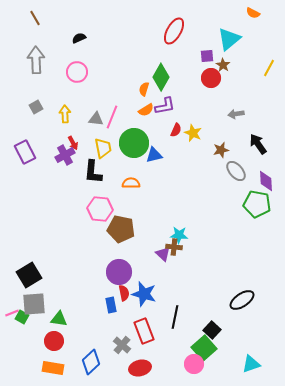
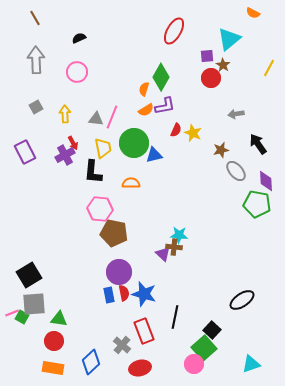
brown pentagon at (121, 229): moved 7 px left, 4 px down
blue rectangle at (111, 305): moved 2 px left, 10 px up
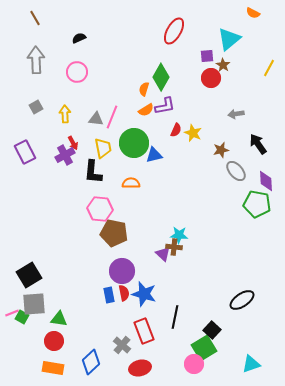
purple circle at (119, 272): moved 3 px right, 1 px up
green square at (204, 348): rotated 10 degrees clockwise
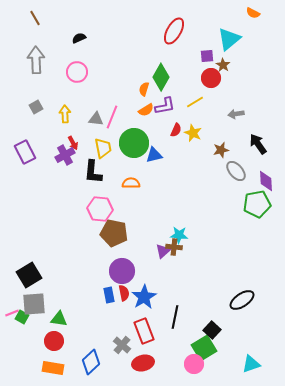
yellow line at (269, 68): moved 74 px left, 34 px down; rotated 30 degrees clockwise
green pentagon at (257, 204): rotated 20 degrees counterclockwise
purple triangle at (163, 254): moved 3 px up; rotated 35 degrees clockwise
blue star at (144, 294): moved 3 px down; rotated 25 degrees clockwise
red ellipse at (140, 368): moved 3 px right, 5 px up
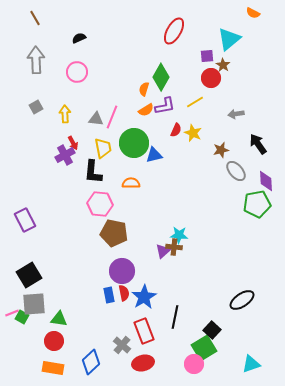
purple rectangle at (25, 152): moved 68 px down
pink hexagon at (100, 209): moved 5 px up
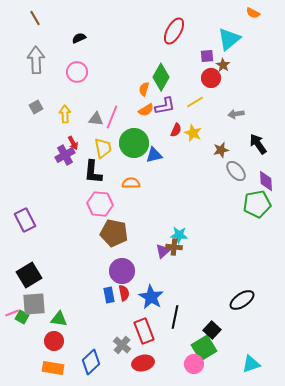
blue star at (144, 297): moved 7 px right; rotated 10 degrees counterclockwise
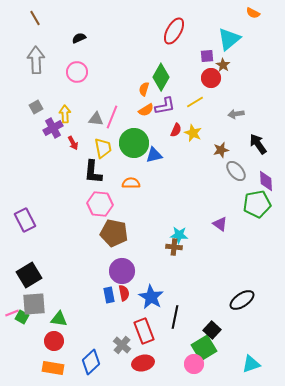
purple cross at (65, 155): moved 12 px left, 27 px up
purple triangle at (163, 251): moved 57 px right, 27 px up; rotated 42 degrees counterclockwise
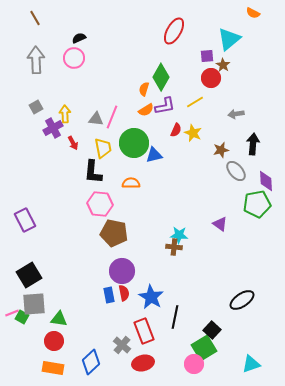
pink circle at (77, 72): moved 3 px left, 14 px up
black arrow at (258, 144): moved 5 px left; rotated 40 degrees clockwise
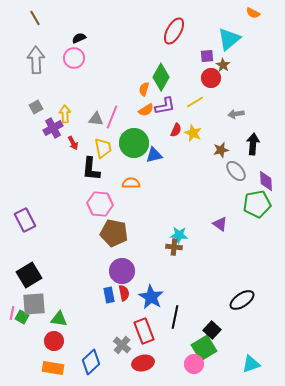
black L-shape at (93, 172): moved 2 px left, 3 px up
pink line at (12, 313): rotated 56 degrees counterclockwise
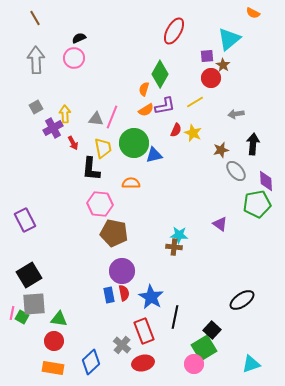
green diamond at (161, 77): moved 1 px left, 3 px up
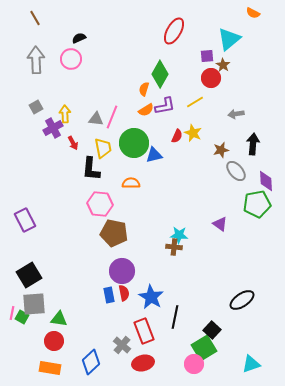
pink circle at (74, 58): moved 3 px left, 1 px down
red semicircle at (176, 130): moved 1 px right, 6 px down
orange rectangle at (53, 368): moved 3 px left
